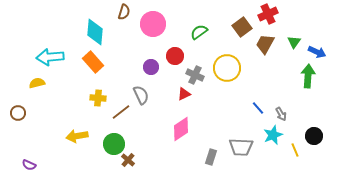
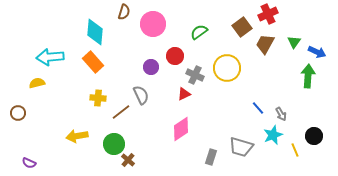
gray trapezoid: rotated 15 degrees clockwise
purple semicircle: moved 2 px up
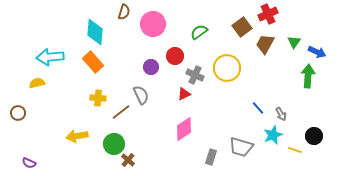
pink diamond: moved 3 px right
yellow line: rotated 48 degrees counterclockwise
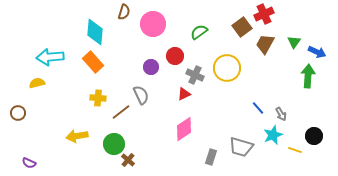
red cross: moved 4 px left
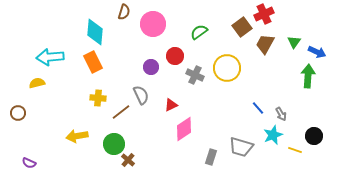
orange rectangle: rotated 15 degrees clockwise
red triangle: moved 13 px left, 11 px down
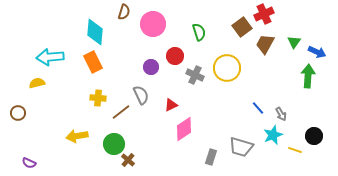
green semicircle: rotated 108 degrees clockwise
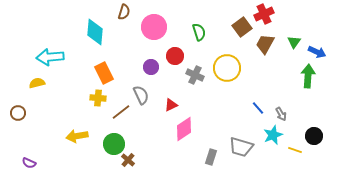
pink circle: moved 1 px right, 3 px down
orange rectangle: moved 11 px right, 11 px down
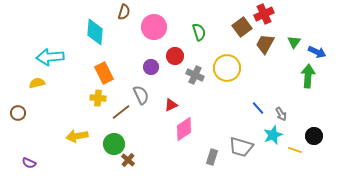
gray rectangle: moved 1 px right
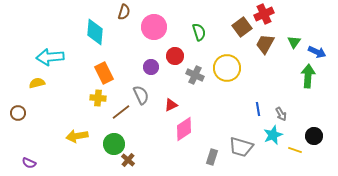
blue line: moved 1 px down; rotated 32 degrees clockwise
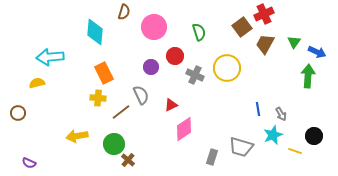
yellow line: moved 1 px down
